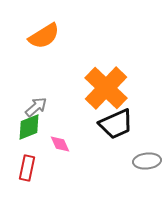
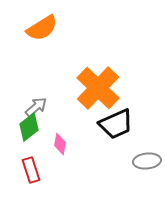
orange semicircle: moved 2 px left, 8 px up
orange cross: moved 8 px left
green diamond: rotated 16 degrees counterclockwise
pink diamond: rotated 35 degrees clockwise
red rectangle: moved 4 px right, 2 px down; rotated 30 degrees counterclockwise
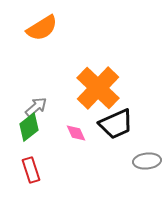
pink diamond: moved 16 px right, 11 px up; rotated 35 degrees counterclockwise
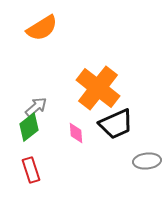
orange cross: rotated 6 degrees counterclockwise
pink diamond: rotated 20 degrees clockwise
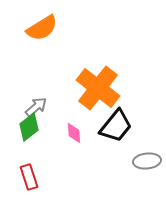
black trapezoid: moved 2 px down; rotated 27 degrees counterclockwise
pink diamond: moved 2 px left
red rectangle: moved 2 px left, 7 px down
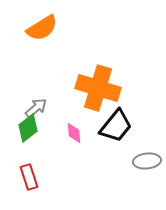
orange cross: rotated 21 degrees counterclockwise
gray arrow: moved 1 px down
green diamond: moved 1 px left, 1 px down
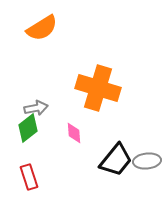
gray arrow: rotated 30 degrees clockwise
black trapezoid: moved 34 px down
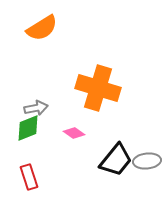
green diamond: rotated 16 degrees clockwise
pink diamond: rotated 50 degrees counterclockwise
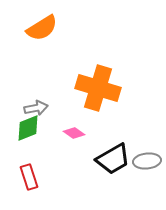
black trapezoid: moved 3 px left, 1 px up; rotated 21 degrees clockwise
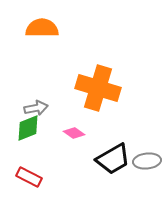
orange semicircle: rotated 148 degrees counterclockwise
red rectangle: rotated 45 degrees counterclockwise
